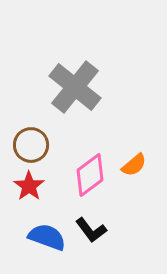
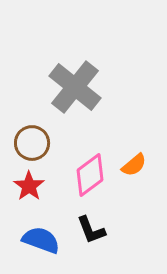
brown circle: moved 1 px right, 2 px up
black L-shape: rotated 16 degrees clockwise
blue semicircle: moved 6 px left, 3 px down
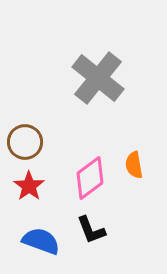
gray cross: moved 23 px right, 9 px up
brown circle: moved 7 px left, 1 px up
orange semicircle: rotated 120 degrees clockwise
pink diamond: moved 3 px down
blue semicircle: moved 1 px down
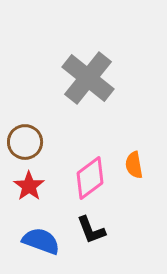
gray cross: moved 10 px left
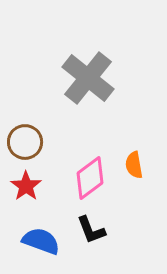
red star: moved 3 px left
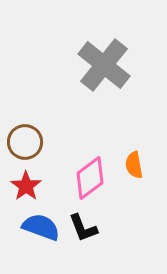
gray cross: moved 16 px right, 13 px up
black L-shape: moved 8 px left, 2 px up
blue semicircle: moved 14 px up
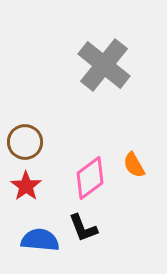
orange semicircle: rotated 20 degrees counterclockwise
blue semicircle: moved 1 px left, 13 px down; rotated 15 degrees counterclockwise
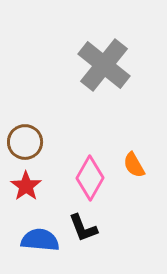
pink diamond: rotated 24 degrees counterclockwise
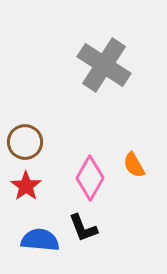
gray cross: rotated 6 degrees counterclockwise
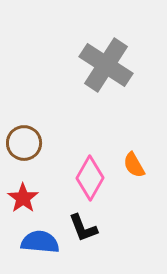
gray cross: moved 2 px right
brown circle: moved 1 px left, 1 px down
red star: moved 3 px left, 12 px down
blue semicircle: moved 2 px down
